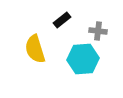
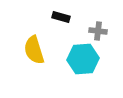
black rectangle: moved 1 px left, 3 px up; rotated 54 degrees clockwise
yellow semicircle: moved 1 px left, 1 px down
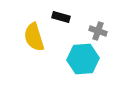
gray cross: rotated 12 degrees clockwise
yellow semicircle: moved 13 px up
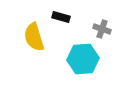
gray cross: moved 4 px right, 2 px up
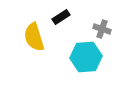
black rectangle: rotated 48 degrees counterclockwise
cyan hexagon: moved 3 px right, 2 px up
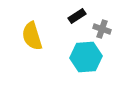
black rectangle: moved 16 px right, 1 px up
yellow semicircle: moved 2 px left, 1 px up
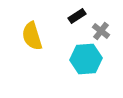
gray cross: moved 1 px left, 2 px down; rotated 18 degrees clockwise
cyan hexagon: moved 2 px down
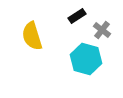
gray cross: moved 1 px right, 1 px up
cyan hexagon: rotated 20 degrees clockwise
